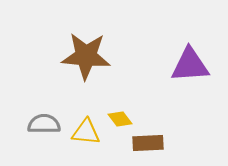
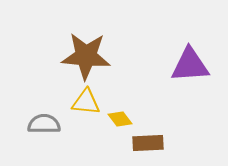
yellow triangle: moved 30 px up
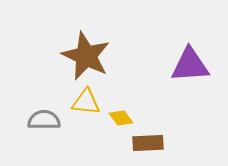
brown star: rotated 21 degrees clockwise
yellow diamond: moved 1 px right, 1 px up
gray semicircle: moved 4 px up
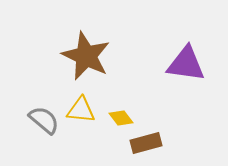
purple triangle: moved 4 px left, 1 px up; rotated 12 degrees clockwise
yellow triangle: moved 5 px left, 8 px down
gray semicircle: rotated 40 degrees clockwise
brown rectangle: moved 2 px left; rotated 12 degrees counterclockwise
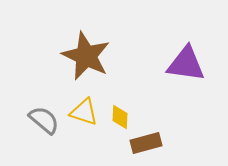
yellow triangle: moved 3 px right, 2 px down; rotated 12 degrees clockwise
yellow diamond: moved 1 px left, 1 px up; rotated 40 degrees clockwise
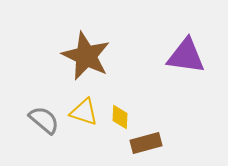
purple triangle: moved 8 px up
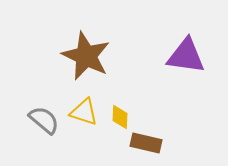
brown rectangle: rotated 28 degrees clockwise
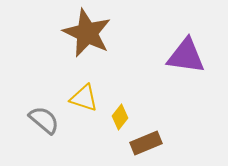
brown star: moved 1 px right, 23 px up
yellow triangle: moved 14 px up
yellow diamond: rotated 35 degrees clockwise
brown rectangle: rotated 36 degrees counterclockwise
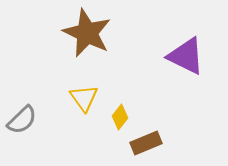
purple triangle: rotated 18 degrees clockwise
yellow triangle: rotated 36 degrees clockwise
gray semicircle: moved 22 px left; rotated 96 degrees clockwise
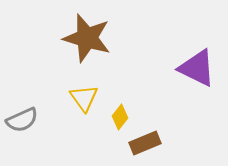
brown star: moved 5 px down; rotated 9 degrees counterclockwise
purple triangle: moved 11 px right, 12 px down
gray semicircle: rotated 20 degrees clockwise
brown rectangle: moved 1 px left
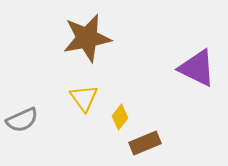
brown star: rotated 27 degrees counterclockwise
